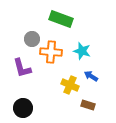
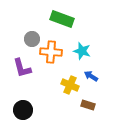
green rectangle: moved 1 px right
black circle: moved 2 px down
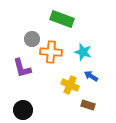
cyan star: moved 1 px right, 1 px down
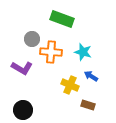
purple L-shape: rotated 45 degrees counterclockwise
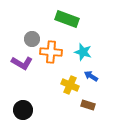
green rectangle: moved 5 px right
purple L-shape: moved 5 px up
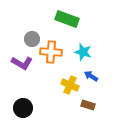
black circle: moved 2 px up
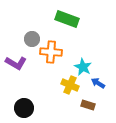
cyan star: moved 15 px down; rotated 12 degrees clockwise
purple L-shape: moved 6 px left
blue arrow: moved 7 px right, 7 px down
black circle: moved 1 px right
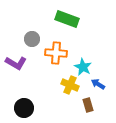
orange cross: moved 5 px right, 1 px down
blue arrow: moved 1 px down
brown rectangle: rotated 56 degrees clockwise
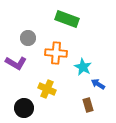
gray circle: moved 4 px left, 1 px up
yellow cross: moved 23 px left, 4 px down
